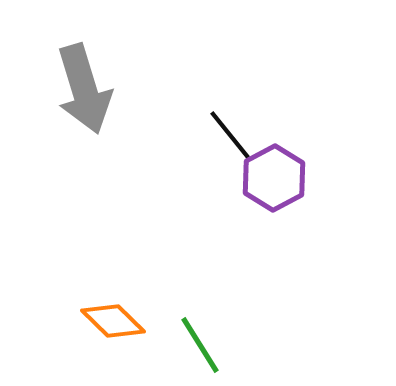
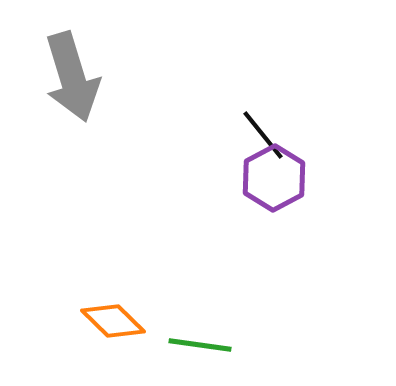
gray arrow: moved 12 px left, 12 px up
black line: moved 33 px right
green line: rotated 50 degrees counterclockwise
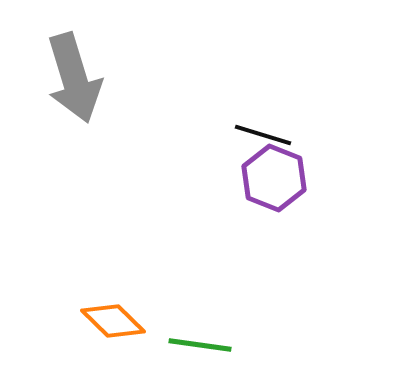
gray arrow: moved 2 px right, 1 px down
black line: rotated 34 degrees counterclockwise
purple hexagon: rotated 10 degrees counterclockwise
